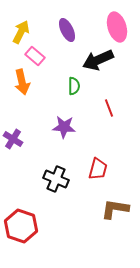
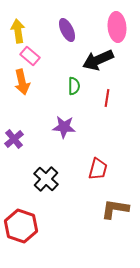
pink ellipse: rotated 12 degrees clockwise
yellow arrow: moved 3 px left, 1 px up; rotated 35 degrees counterclockwise
pink rectangle: moved 5 px left
red line: moved 2 px left, 10 px up; rotated 30 degrees clockwise
purple cross: moved 1 px right; rotated 18 degrees clockwise
black cross: moved 10 px left; rotated 20 degrees clockwise
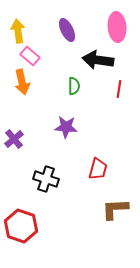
black arrow: rotated 32 degrees clockwise
red line: moved 12 px right, 9 px up
purple star: moved 2 px right
black cross: rotated 25 degrees counterclockwise
brown L-shape: rotated 12 degrees counterclockwise
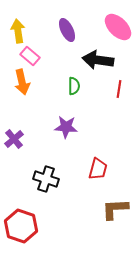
pink ellipse: moved 1 px right; rotated 40 degrees counterclockwise
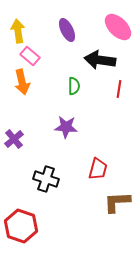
black arrow: moved 2 px right
brown L-shape: moved 2 px right, 7 px up
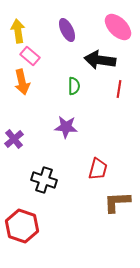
black cross: moved 2 px left, 1 px down
red hexagon: moved 1 px right
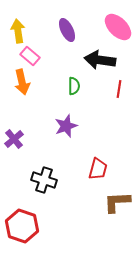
purple star: moved 1 px up; rotated 25 degrees counterclockwise
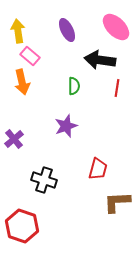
pink ellipse: moved 2 px left
red line: moved 2 px left, 1 px up
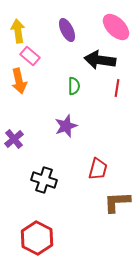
orange arrow: moved 3 px left, 1 px up
red hexagon: moved 15 px right, 12 px down; rotated 8 degrees clockwise
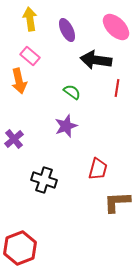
yellow arrow: moved 12 px right, 12 px up
black arrow: moved 4 px left
green semicircle: moved 2 px left, 6 px down; rotated 54 degrees counterclockwise
red hexagon: moved 17 px left, 10 px down; rotated 12 degrees clockwise
